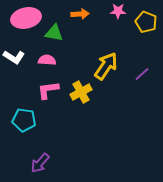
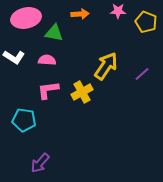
yellow cross: moved 1 px right
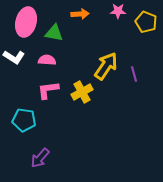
pink ellipse: moved 4 px down; rotated 64 degrees counterclockwise
purple line: moved 8 px left; rotated 63 degrees counterclockwise
purple arrow: moved 5 px up
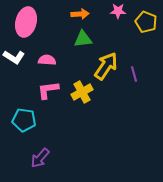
green triangle: moved 29 px right, 6 px down; rotated 18 degrees counterclockwise
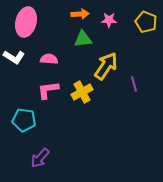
pink star: moved 9 px left, 9 px down
pink semicircle: moved 2 px right, 1 px up
purple line: moved 10 px down
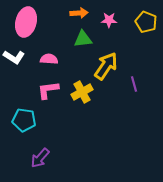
orange arrow: moved 1 px left, 1 px up
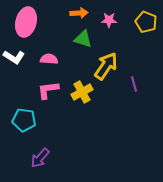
green triangle: rotated 24 degrees clockwise
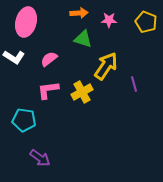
pink semicircle: rotated 42 degrees counterclockwise
purple arrow: rotated 95 degrees counterclockwise
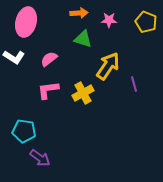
yellow arrow: moved 2 px right
yellow cross: moved 1 px right, 1 px down
cyan pentagon: moved 11 px down
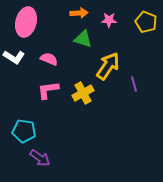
pink semicircle: rotated 60 degrees clockwise
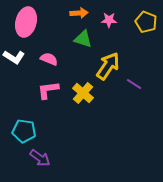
purple line: rotated 42 degrees counterclockwise
yellow cross: rotated 20 degrees counterclockwise
